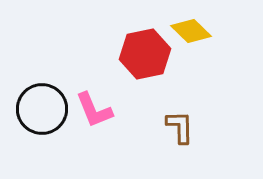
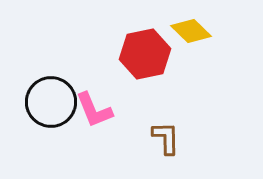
black circle: moved 9 px right, 7 px up
brown L-shape: moved 14 px left, 11 px down
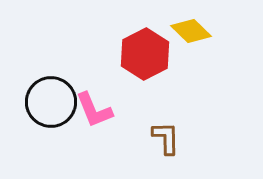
red hexagon: rotated 15 degrees counterclockwise
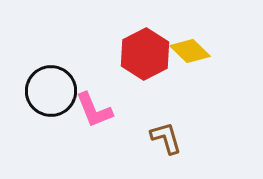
yellow diamond: moved 1 px left, 20 px down
black circle: moved 11 px up
brown L-shape: rotated 15 degrees counterclockwise
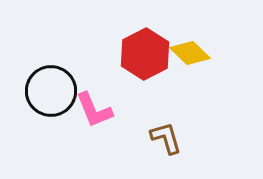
yellow diamond: moved 2 px down
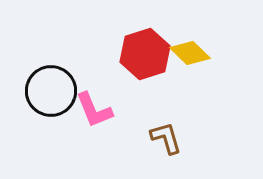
red hexagon: rotated 9 degrees clockwise
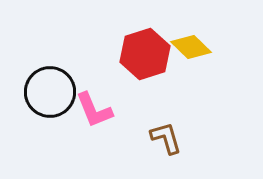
yellow diamond: moved 1 px right, 6 px up
black circle: moved 1 px left, 1 px down
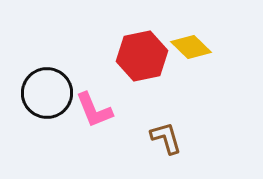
red hexagon: moved 3 px left, 2 px down; rotated 6 degrees clockwise
black circle: moved 3 px left, 1 px down
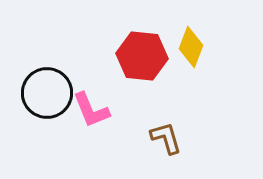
yellow diamond: rotated 66 degrees clockwise
red hexagon: rotated 18 degrees clockwise
pink L-shape: moved 3 px left
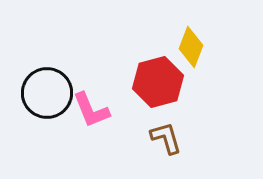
red hexagon: moved 16 px right, 26 px down; rotated 21 degrees counterclockwise
